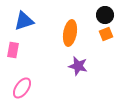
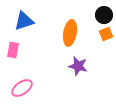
black circle: moved 1 px left
pink ellipse: rotated 20 degrees clockwise
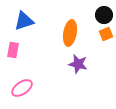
purple star: moved 2 px up
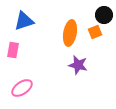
orange square: moved 11 px left, 2 px up
purple star: moved 1 px down
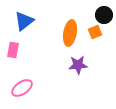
blue triangle: rotated 20 degrees counterclockwise
purple star: rotated 18 degrees counterclockwise
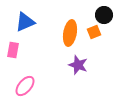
blue triangle: moved 1 px right, 1 px down; rotated 15 degrees clockwise
orange square: moved 1 px left
purple star: rotated 24 degrees clockwise
pink ellipse: moved 3 px right, 2 px up; rotated 15 degrees counterclockwise
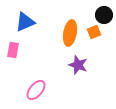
pink ellipse: moved 11 px right, 4 px down
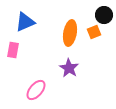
purple star: moved 9 px left, 3 px down; rotated 12 degrees clockwise
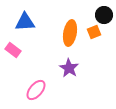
blue triangle: rotated 20 degrees clockwise
pink rectangle: rotated 63 degrees counterclockwise
